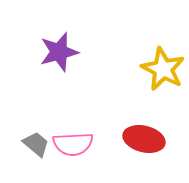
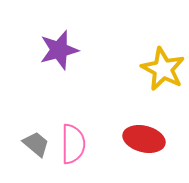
purple star: moved 2 px up
pink semicircle: rotated 87 degrees counterclockwise
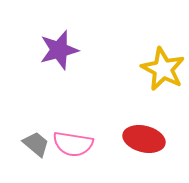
pink semicircle: rotated 99 degrees clockwise
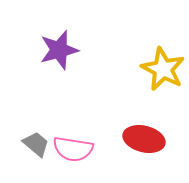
pink semicircle: moved 5 px down
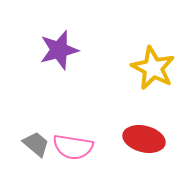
yellow star: moved 10 px left, 1 px up
pink semicircle: moved 2 px up
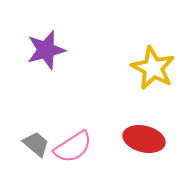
purple star: moved 13 px left
pink semicircle: rotated 42 degrees counterclockwise
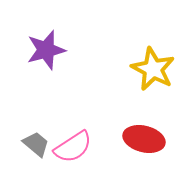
yellow star: moved 1 px down
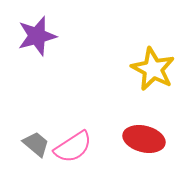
purple star: moved 9 px left, 14 px up
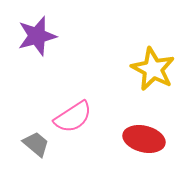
pink semicircle: moved 30 px up
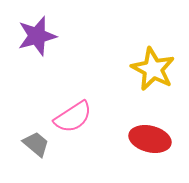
red ellipse: moved 6 px right
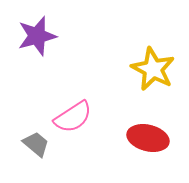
red ellipse: moved 2 px left, 1 px up
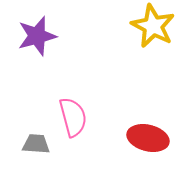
yellow star: moved 43 px up
pink semicircle: rotated 72 degrees counterclockwise
gray trapezoid: rotated 36 degrees counterclockwise
